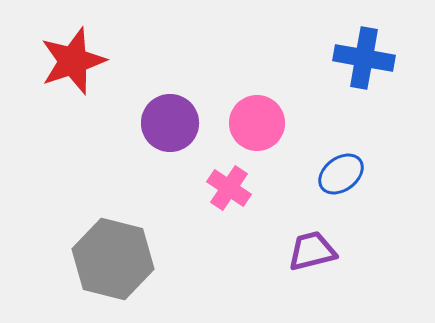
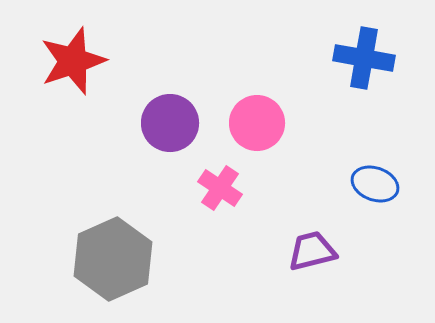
blue ellipse: moved 34 px right, 10 px down; rotated 57 degrees clockwise
pink cross: moved 9 px left
gray hexagon: rotated 22 degrees clockwise
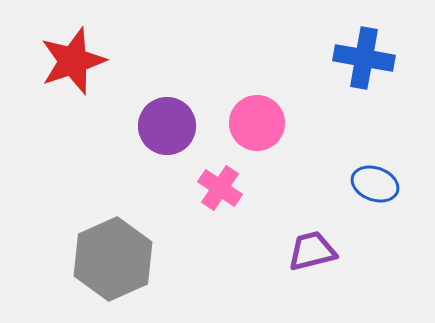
purple circle: moved 3 px left, 3 px down
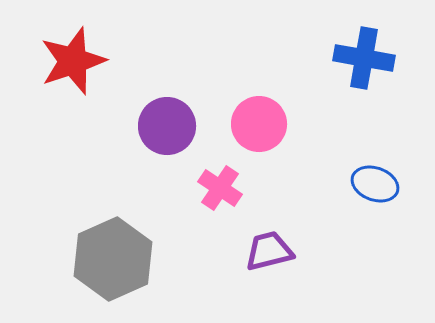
pink circle: moved 2 px right, 1 px down
purple trapezoid: moved 43 px left
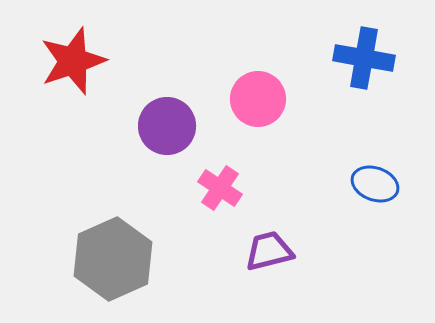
pink circle: moved 1 px left, 25 px up
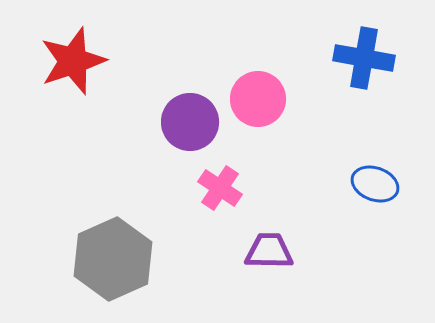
purple circle: moved 23 px right, 4 px up
purple trapezoid: rotated 15 degrees clockwise
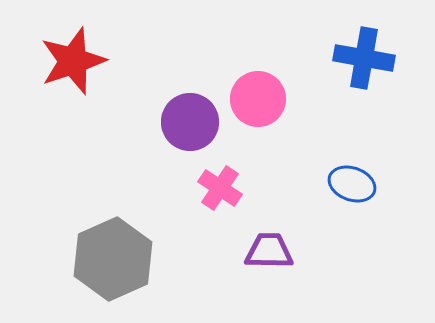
blue ellipse: moved 23 px left
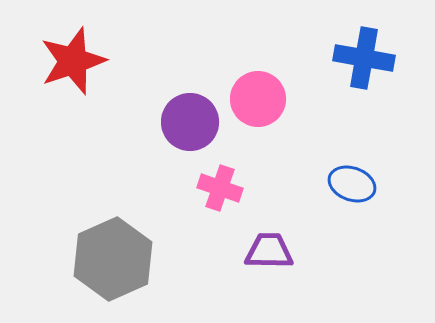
pink cross: rotated 15 degrees counterclockwise
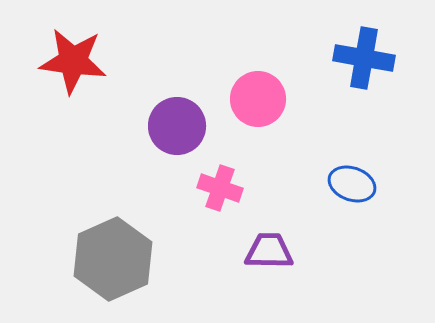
red star: rotated 26 degrees clockwise
purple circle: moved 13 px left, 4 px down
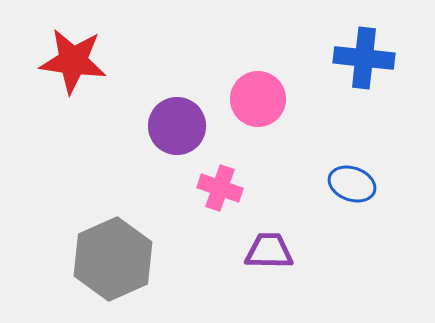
blue cross: rotated 4 degrees counterclockwise
